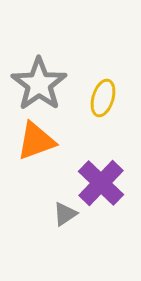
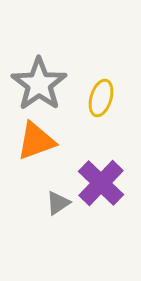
yellow ellipse: moved 2 px left
gray triangle: moved 7 px left, 11 px up
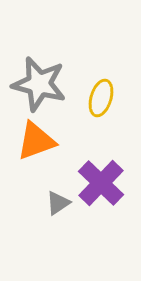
gray star: rotated 22 degrees counterclockwise
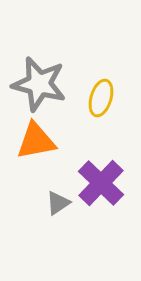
orange triangle: rotated 9 degrees clockwise
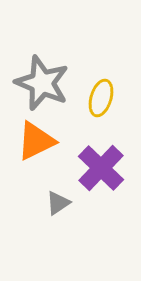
gray star: moved 3 px right, 1 px up; rotated 8 degrees clockwise
orange triangle: rotated 15 degrees counterclockwise
purple cross: moved 15 px up
